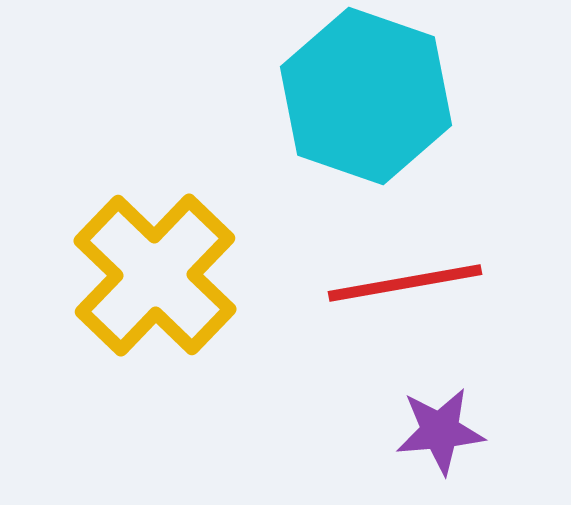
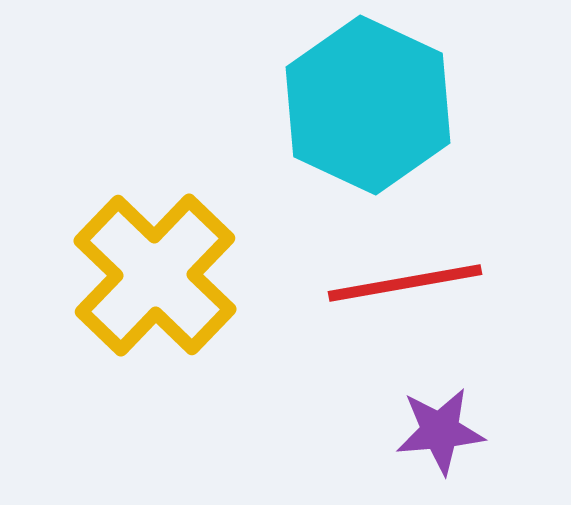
cyan hexagon: moved 2 px right, 9 px down; rotated 6 degrees clockwise
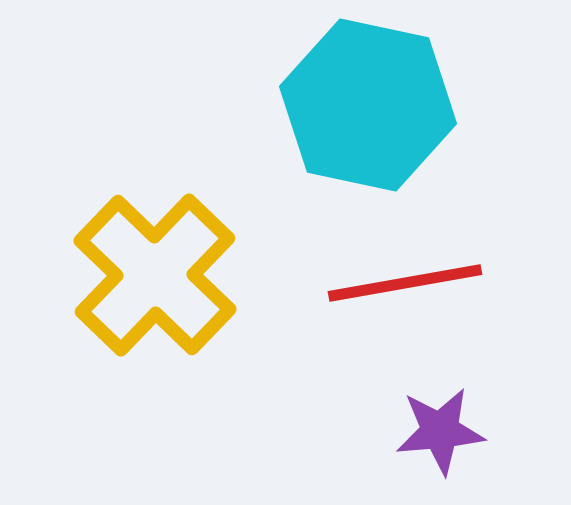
cyan hexagon: rotated 13 degrees counterclockwise
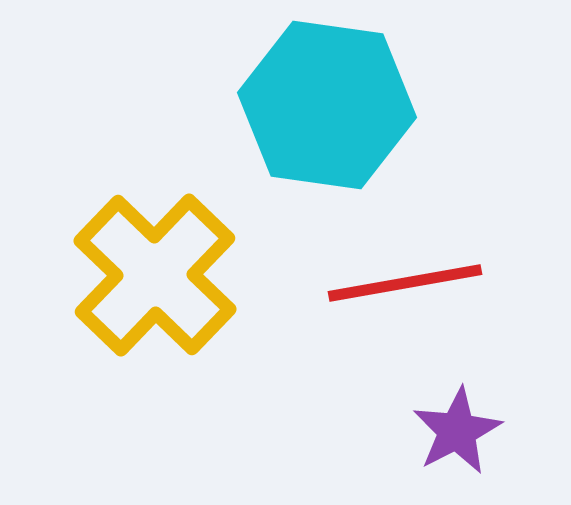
cyan hexagon: moved 41 px left; rotated 4 degrees counterclockwise
purple star: moved 17 px right; rotated 22 degrees counterclockwise
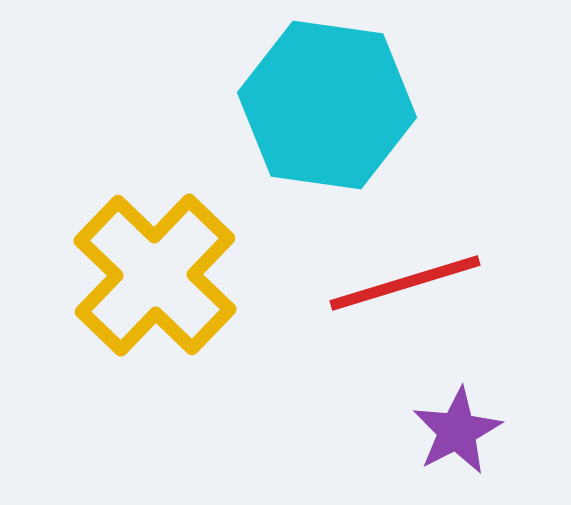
red line: rotated 7 degrees counterclockwise
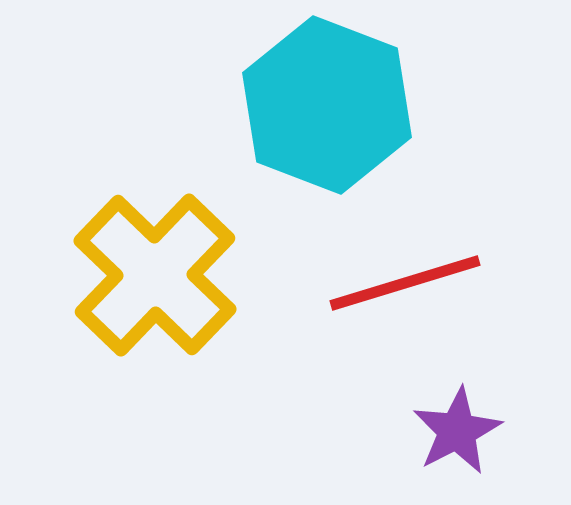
cyan hexagon: rotated 13 degrees clockwise
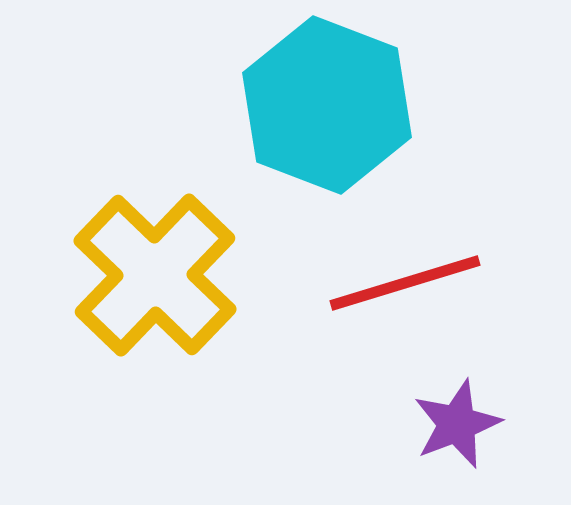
purple star: moved 7 px up; rotated 6 degrees clockwise
